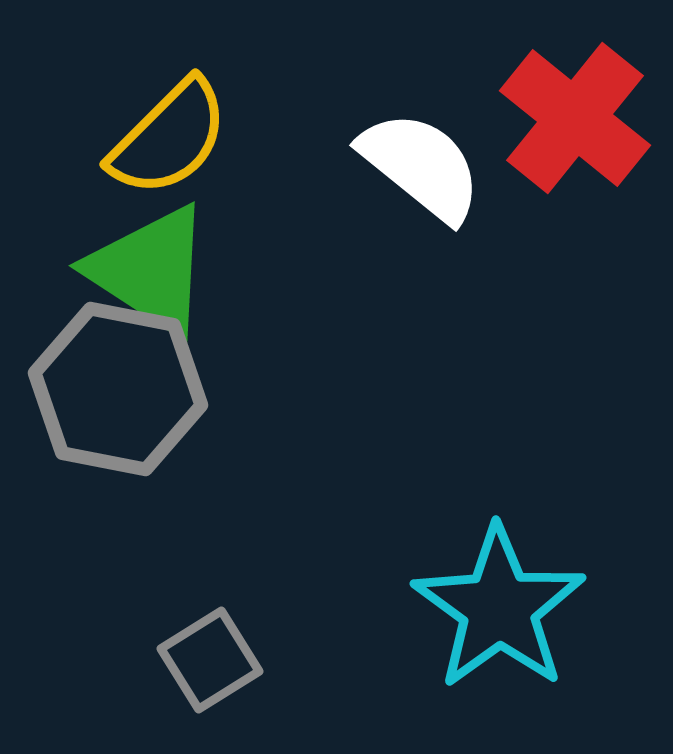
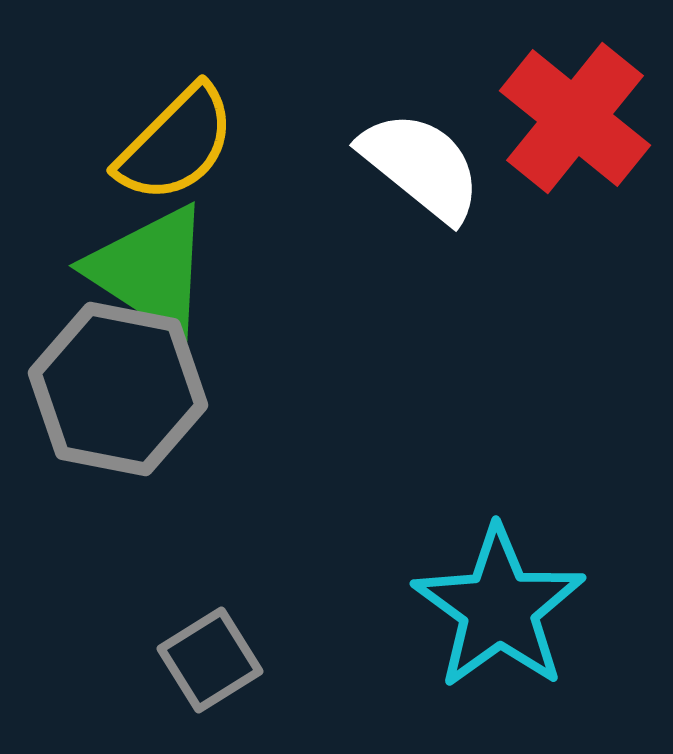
yellow semicircle: moved 7 px right, 6 px down
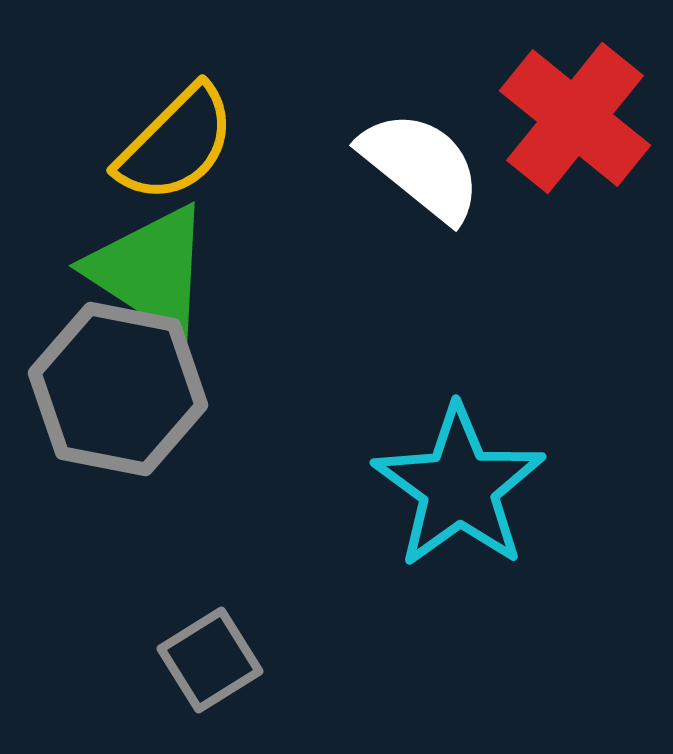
cyan star: moved 40 px left, 121 px up
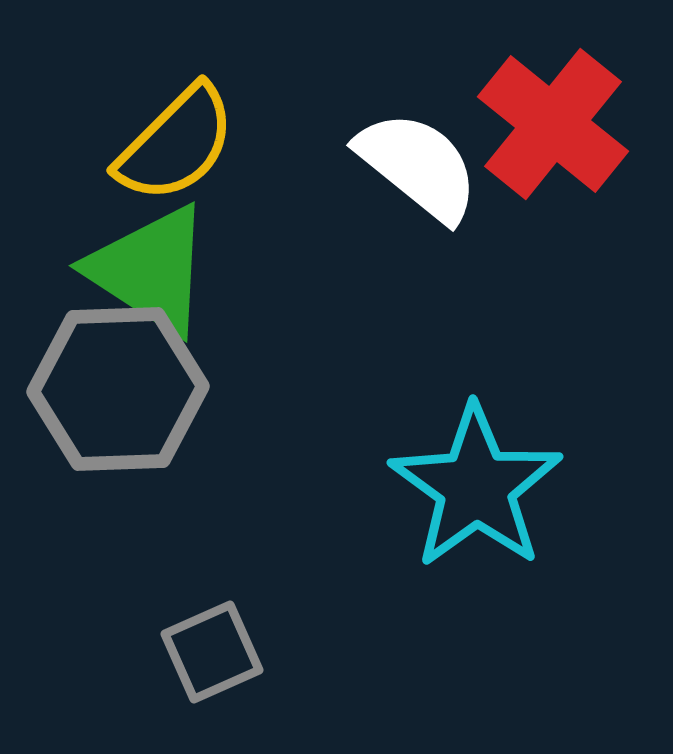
red cross: moved 22 px left, 6 px down
white semicircle: moved 3 px left
gray hexagon: rotated 13 degrees counterclockwise
cyan star: moved 17 px right
gray square: moved 2 px right, 8 px up; rotated 8 degrees clockwise
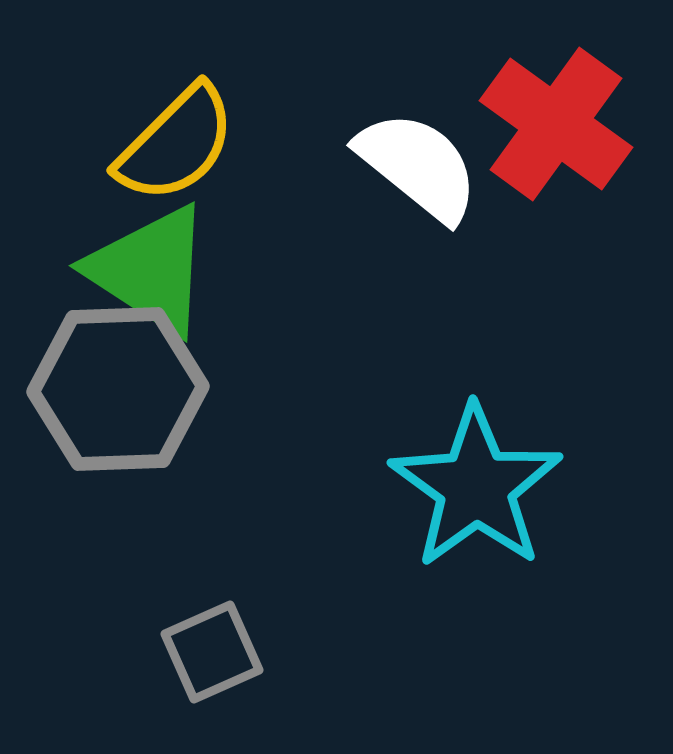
red cross: moved 3 px right; rotated 3 degrees counterclockwise
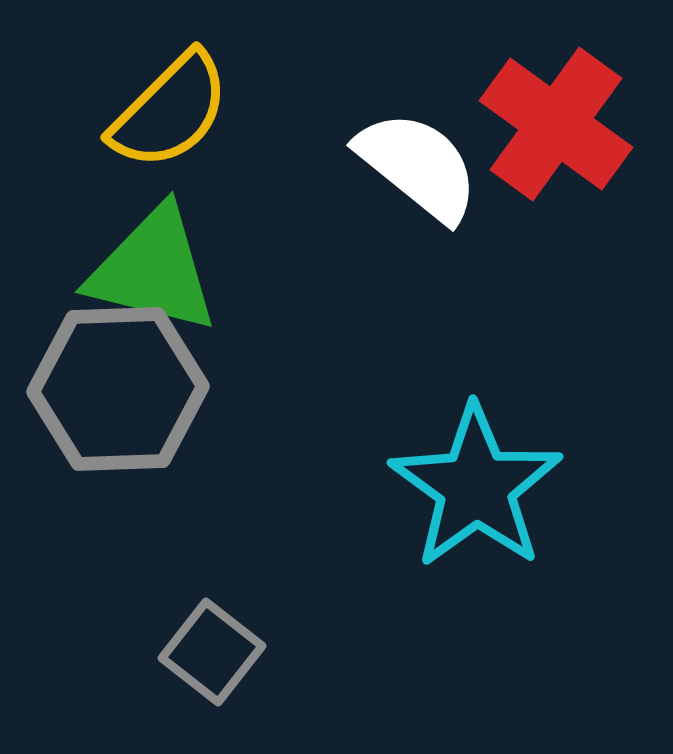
yellow semicircle: moved 6 px left, 33 px up
green triangle: moved 3 px right; rotated 19 degrees counterclockwise
gray square: rotated 28 degrees counterclockwise
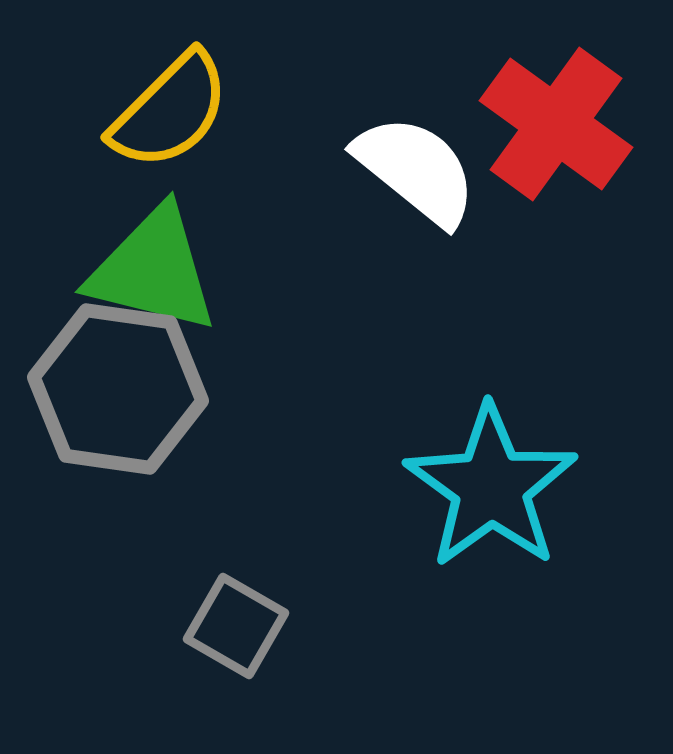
white semicircle: moved 2 px left, 4 px down
gray hexagon: rotated 10 degrees clockwise
cyan star: moved 15 px right
gray square: moved 24 px right, 26 px up; rotated 8 degrees counterclockwise
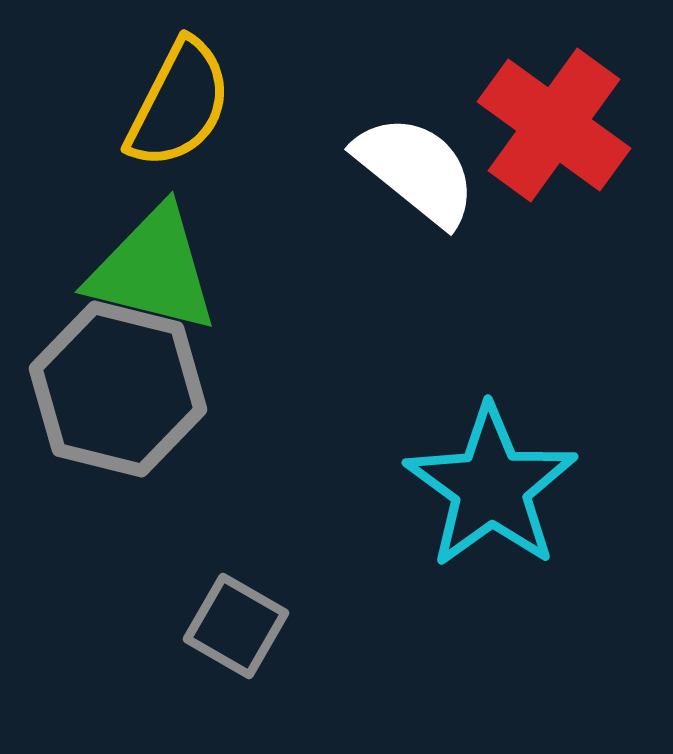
yellow semicircle: moved 9 px right, 7 px up; rotated 18 degrees counterclockwise
red cross: moved 2 px left, 1 px down
gray hexagon: rotated 6 degrees clockwise
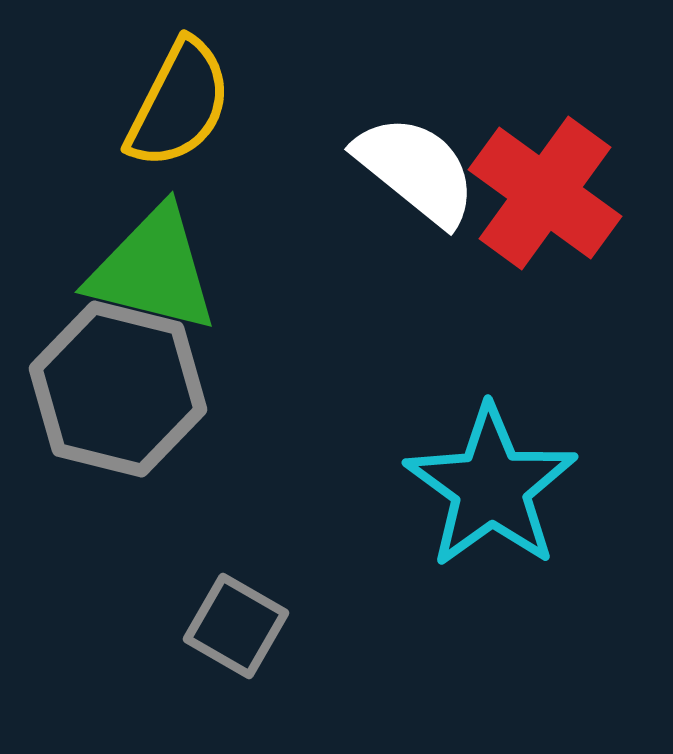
red cross: moved 9 px left, 68 px down
